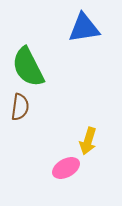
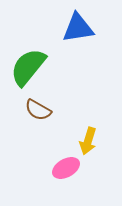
blue triangle: moved 6 px left
green semicircle: rotated 66 degrees clockwise
brown semicircle: moved 18 px right, 3 px down; rotated 112 degrees clockwise
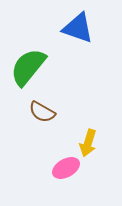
blue triangle: rotated 28 degrees clockwise
brown semicircle: moved 4 px right, 2 px down
yellow arrow: moved 2 px down
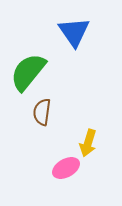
blue triangle: moved 4 px left, 4 px down; rotated 36 degrees clockwise
green semicircle: moved 5 px down
brown semicircle: rotated 68 degrees clockwise
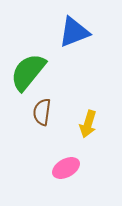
blue triangle: rotated 44 degrees clockwise
yellow arrow: moved 19 px up
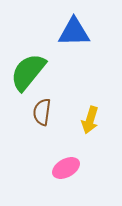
blue triangle: rotated 20 degrees clockwise
yellow arrow: moved 2 px right, 4 px up
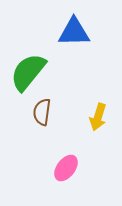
yellow arrow: moved 8 px right, 3 px up
pink ellipse: rotated 24 degrees counterclockwise
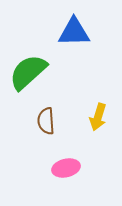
green semicircle: rotated 9 degrees clockwise
brown semicircle: moved 4 px right, 9 px down; rotated 12 degrees counterclockwise
pink ellipse: rotated 40 degrees clockwise
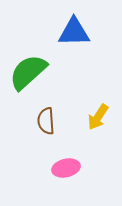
yellow arrow: rotated 16 degrees clockwise
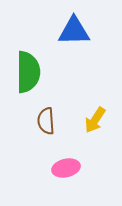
blue triangle: moved 1 px up
green semicircle: rotated 132 degrees clockwise
yellow arrow: moved 3 px left, 3 px down
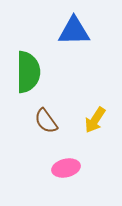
brown semicircle: rotated 32 degrees counterclockwise
